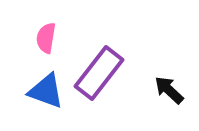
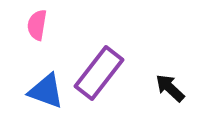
pink semicircle: moved 9 px left, 13 px up
black arrow: moved 1 px right, 2 px up
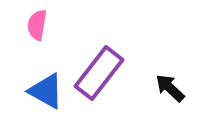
blue triangle: rotated 9 degrees clockwise
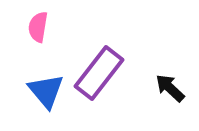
pink semicircle: moved 1 px right, 2 px down
blue triangle: rotated 21 degrees clockwise
